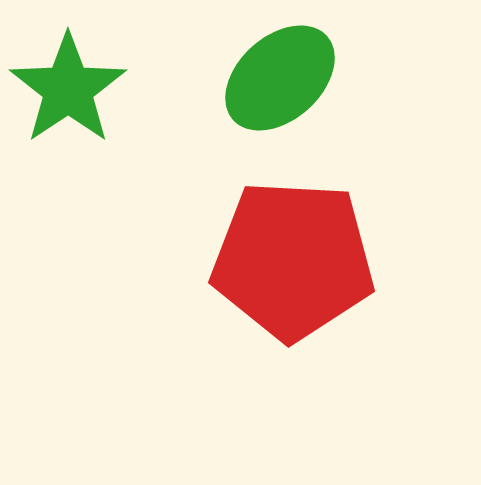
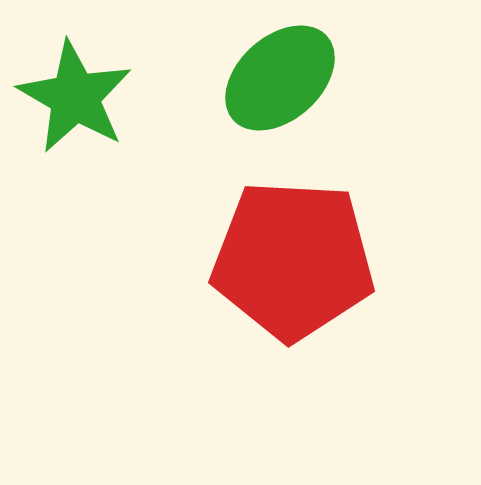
green star: moved 7 px right, 8 px down; rotated 8 degrees counterclockwise
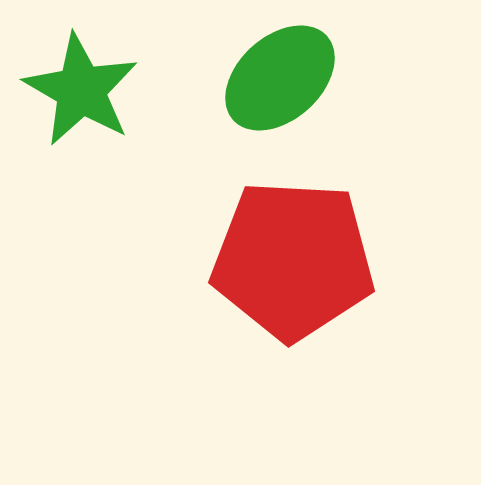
green star: moved 6 px right, 7 px up
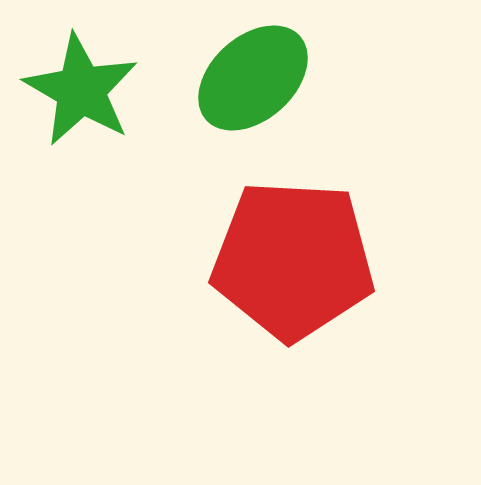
green ellipse: moved 27 px left
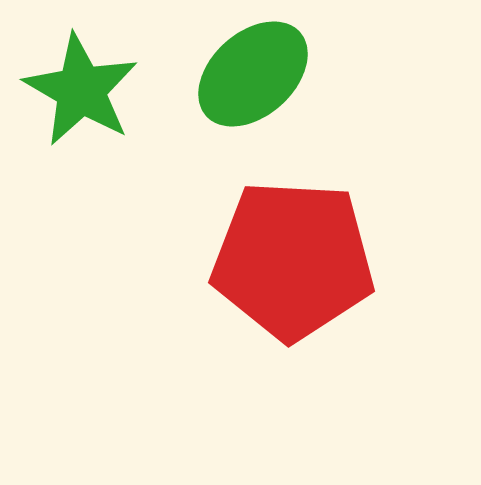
green ellipse: moved 4 px up
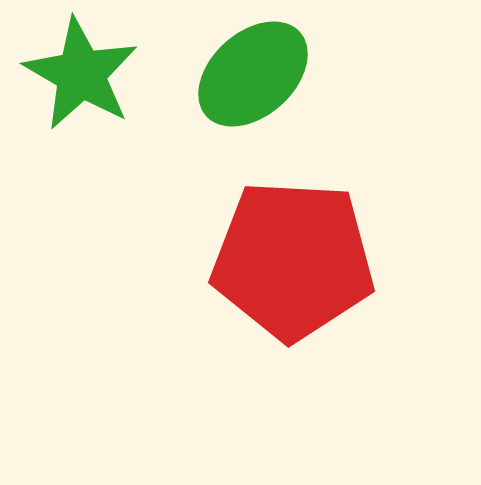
green star: moved 16 px up
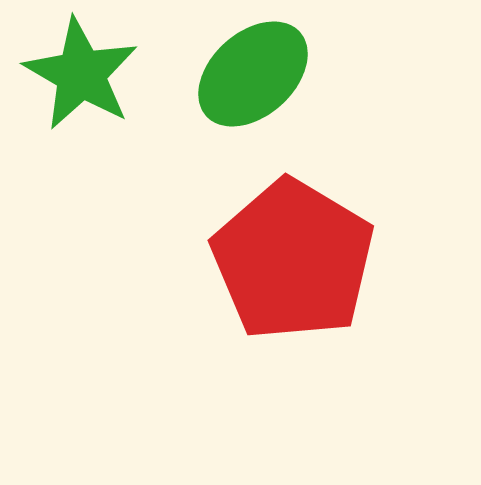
red pentagon: rotated 28 degrees clockwise
